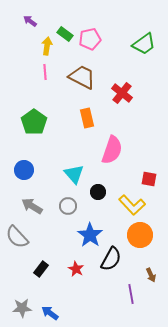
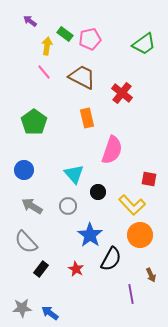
pink line: moved 1 px left; rotated 35 degrees counterclockwise
gray semicircle: moved 9 px right, 5 px down
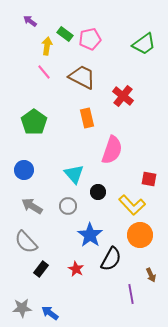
red cross: moved 1 px right, 3 px down
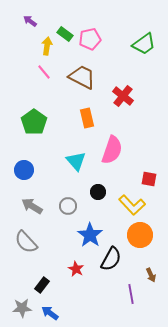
cyan triangle: moved 2 px right, 13 px up
black rectangle: moved 1 px right, 16 px down
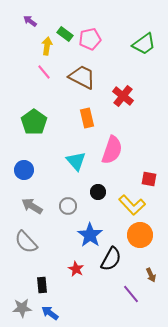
black rectangle: rotated 42 degrees counterclockwise
purple line: rotated 30 degrees counterclockwise
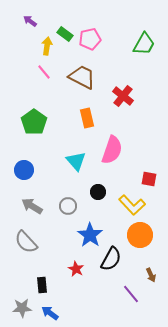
green trapezoid: rotated 25 degrees counterclockwise
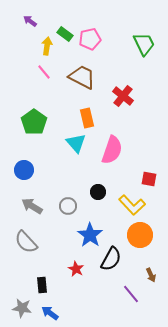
green trapezoid: rotated 55 degrees counterclockwise
cyan triangle: moved 18 px up
gray star: rotated 12 degrees clockwise
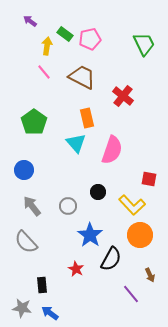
gray arrow: rotated 20 degrees clockwise
brown arrow: moved 1 px left
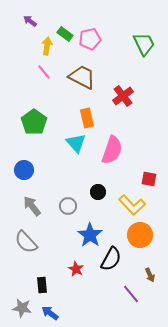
red cross: rotated 15 degrees clockwise
